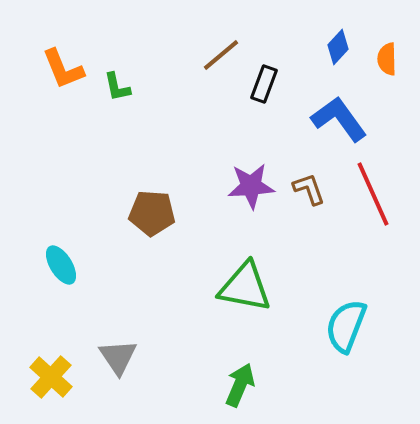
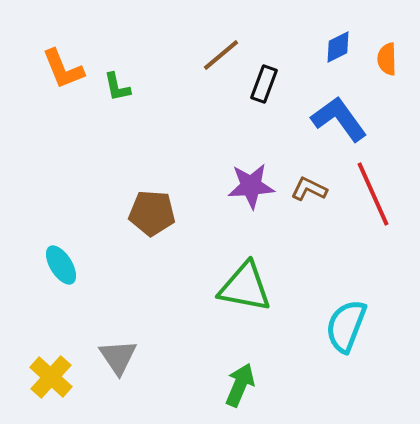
blue diamond: rotated 20 degrees clockwise
brown L-shape: rotated 45 degrees counterclockwise
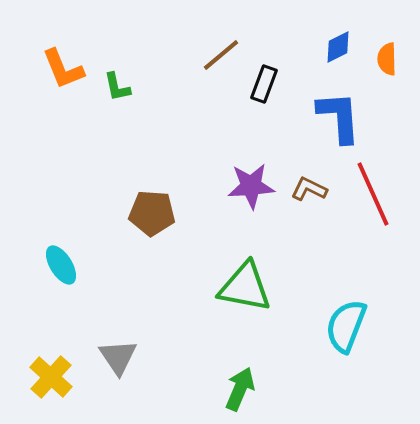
blue L-shape: moved 2 px up; rotated 32 degrees clockwise
green arrow: moved 4 px down
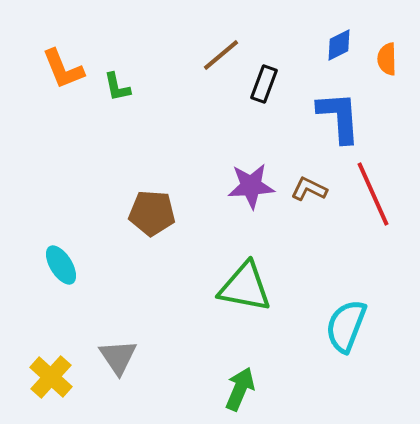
blue diamond: moved 1 px right, 2 px up
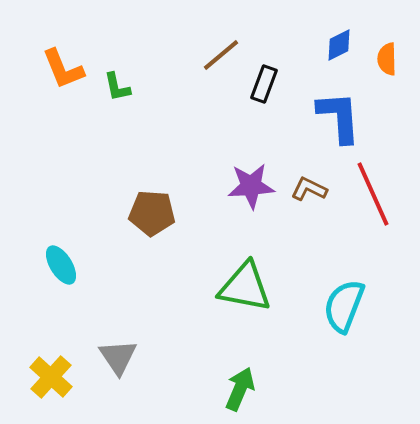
cyan semicircle: moved 2 px left, 20 px up
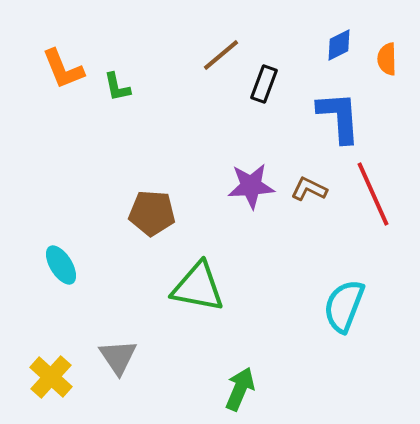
green triangle: moved 47 px left
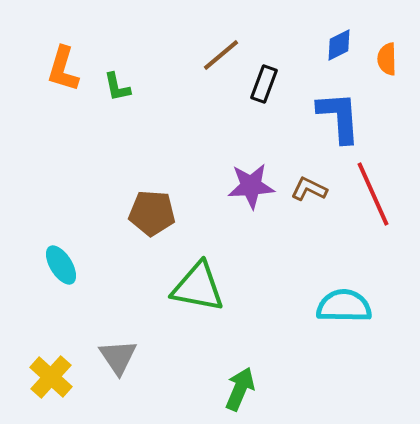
orange L-shape: rotated 39 degrees clockwise
cyan semicircle: rotated 70 degrees clockwise
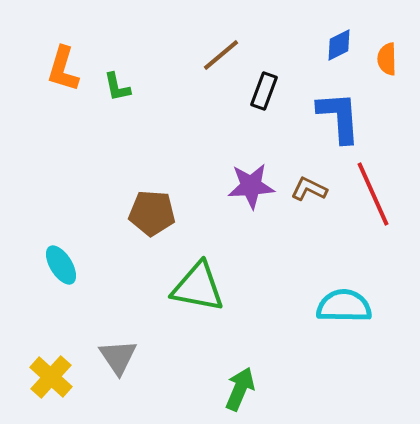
black rectangle: moved 7 px down
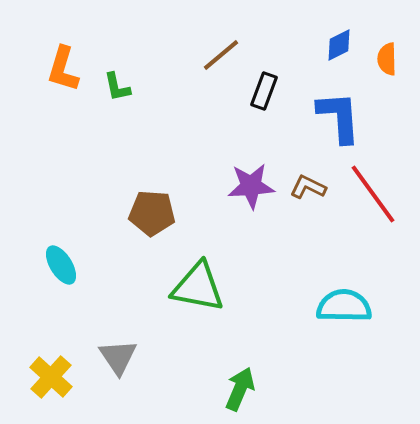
brown L-shape: moved 1 px left, 2 px up
red line: rotated 12 degrees counterclockwise
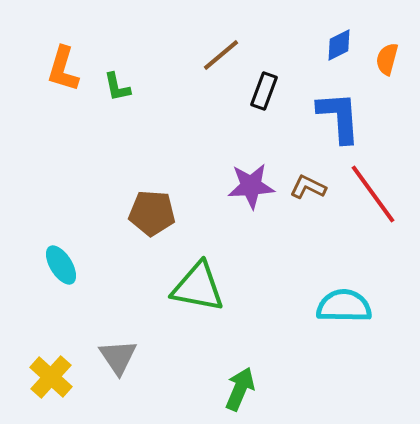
orange semicircle: rotated 16 degrees clockwise
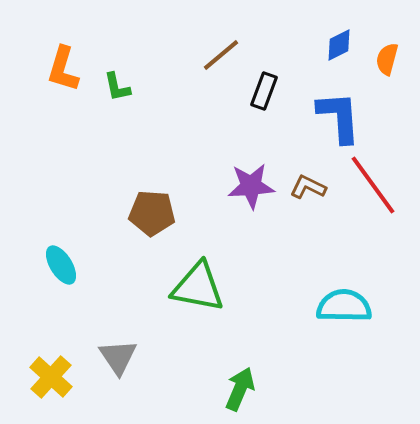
red line: moved 9 px up
